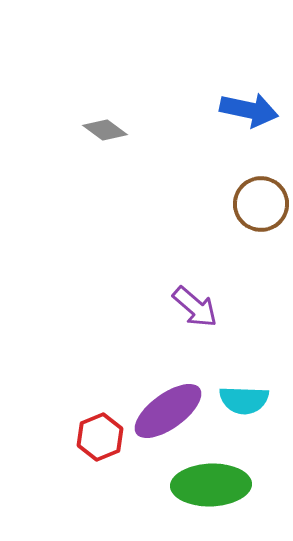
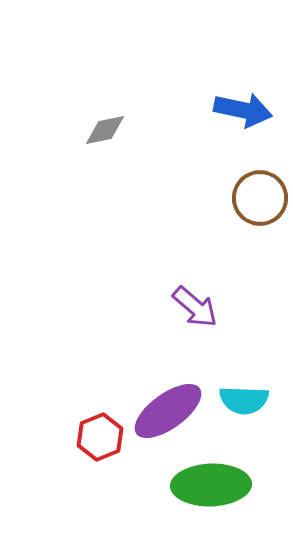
blue arrow: moved 6 px left
gray diamond: rotated 48 degrees counterclockwise
brown circle: moved 1 px left, 6 px up
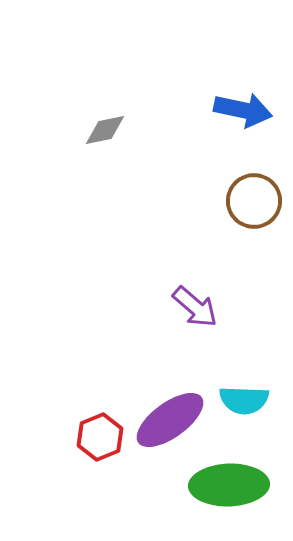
brown circle: moved 6 px left, 3 px down
purple ellipse: moved 2 px right, 9 px down
green ellipse: moved 18 px right
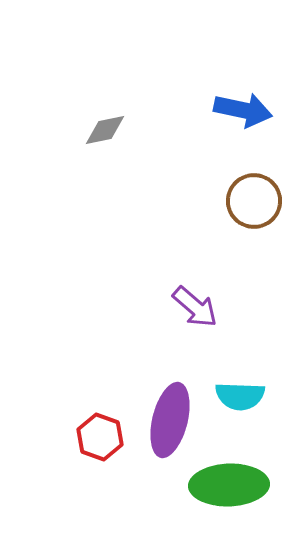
cyan semicircle: moved 4 px left, 4 px up
purple ellipse: rotated 40 degrees counterclockwise
red hexagon: rotated 18 degrees counterclockwise
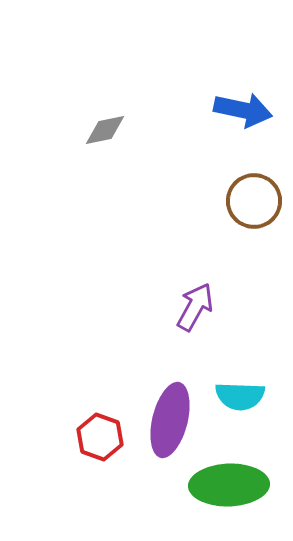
purple arrow: rotated 102 degrees counterclockwise
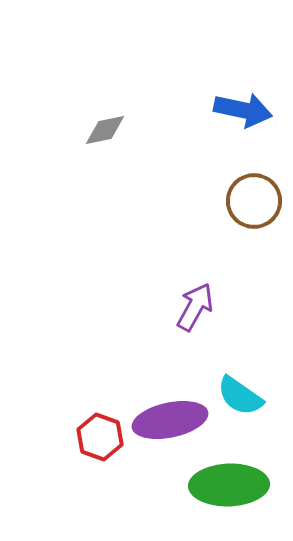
cyan semicircle: rotated 33 degrees clockwise
purple ellipse: rotated 64 degrees clockwise
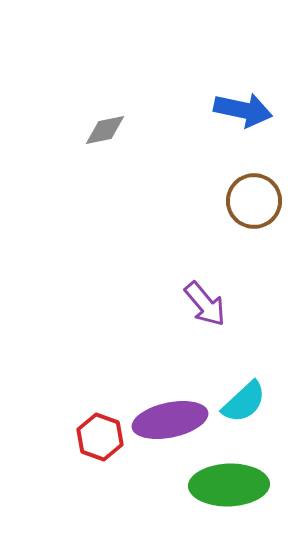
purple arrow: moved 10 px right, 3 px up; rotated 111 degrees clockwise
cyan semicircle: moved 4 px right, 6 px down; rotated 78 degrees counterclockwise
